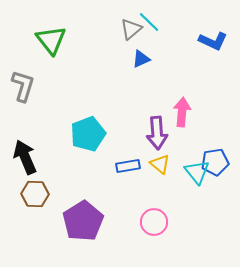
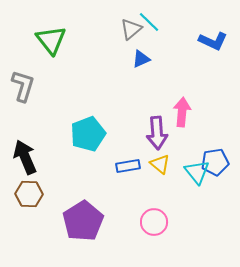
brown hexagon: moved 6 px left
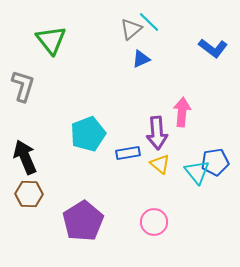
blue L-shape: moved 7 px down; rotated 12 degrees clockwise
blue rectangle: moved 13 px up
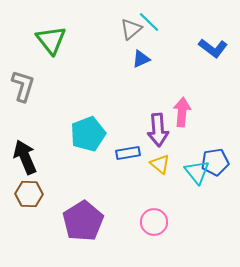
purple arrow: moved 1 px right, 3 px up
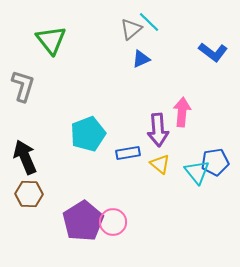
blue L-shape: moved 4 px down
pink circle: moved 41 px left
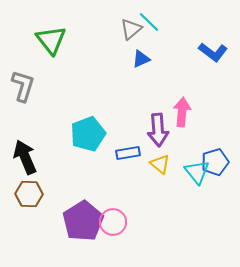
blue pentagon: rotated 8 degrees counterclockwise
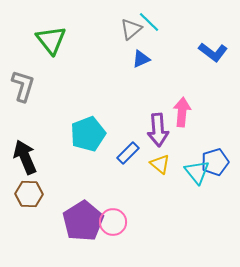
blue rectangle: rotated 35 degrees counterclockwise
